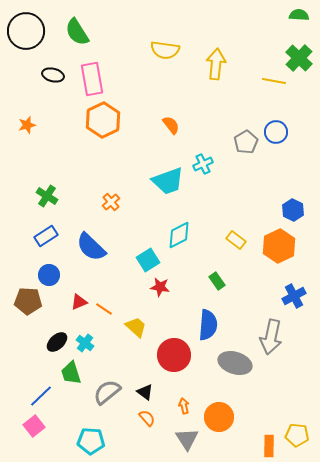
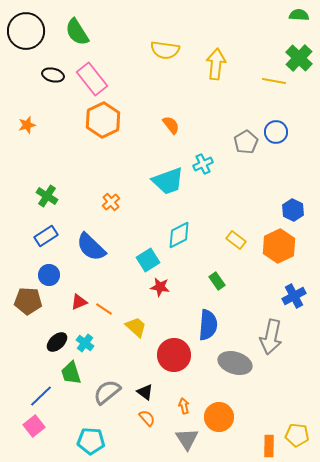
pink rectangle at (92, 79): rotated 28 degrees counterclockwise
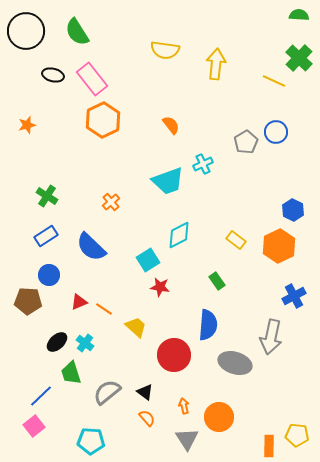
yellow line at (274, 81): rotated 15 degrees clockwise
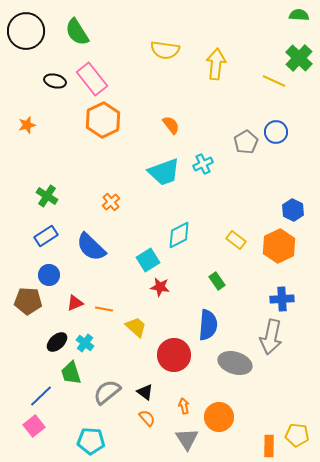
black ellipse at (53, 75): moved 2 px right, 6 px down
cyan trapezoid at (168, 181): moved 4 px left, 9 px up
blue cross at (294, 296): moved 12 px left, 3 px down; rotated 25 degrees clockwise
red triangle at (79, 302): moved 4 px left, 1 px down
orange line at (104, 309): rotated 24 degrees counterclockwise
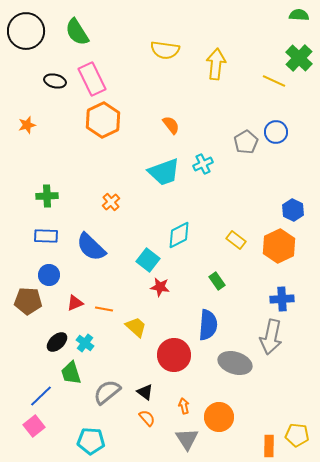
pink rectangle at (92, 79): rotated 12 degrees clockwise
green cross at (47, 196): rotated 35 degrees counterclockwise
blue rectangle at (46, 236): rotated 35 degrees clockwise
cyan square at (148, 260): rotated 20 degrees counterclockwise
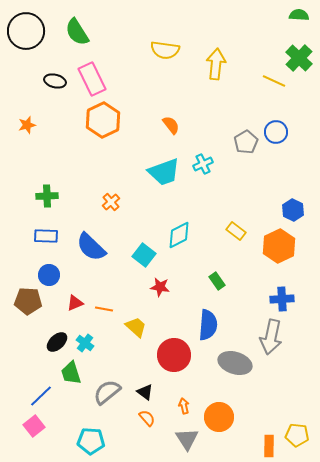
yellow rectangle at (236, 240): moved 9 px up
cyan square at (148, 260): moved 4 px left, 5 px up
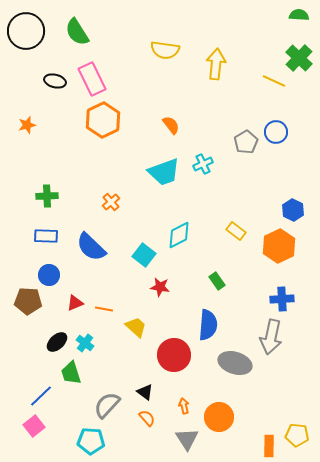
gray semicircle at (107, 392): moved 13 px down; rotated 8 degrees counterclockwise
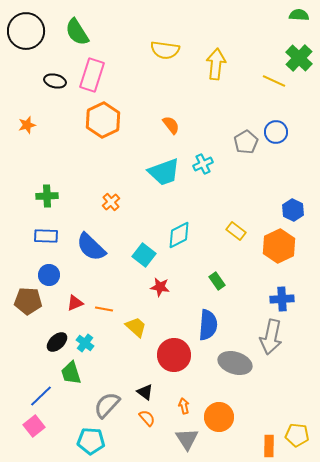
pink rectangle at (92, 79): moved 4 px up; rotated 44 degrees clockwise
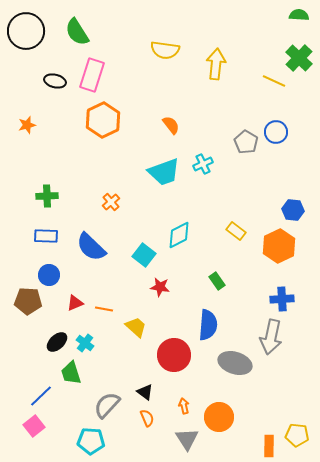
gray pentagon at (246, 142): rotated 10 degrees counterclockwise
blue hexagon at (293, 210): rotated 20 degrees counterclockwise
orange semicircle at (147, 418): rotated 18 degrees clockwise
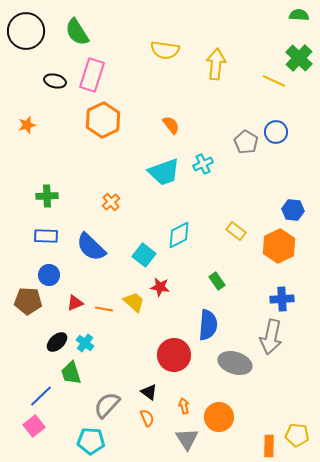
yellow trapezoid at (136, 327): moved 2 px left, 25 px up
black triangle at (145, 392): moved 4 px right
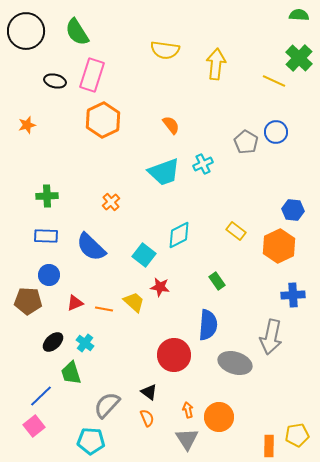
blue cross at (282, 299): moved 11 px right, 4 px up
black ellipse at (57, 342): moved 4 px left
orange arrow at (184, 406): moved 4 px right, 4 px down
yellow pentagon at (297, 435): rotated 15 degrees counterclockwise
